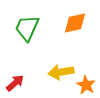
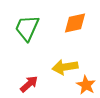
yellow arrow: moved 4 px right, 5 px up
red arrow: moved 14 px right, 1 px down
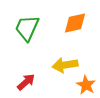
yellow arrow: moved 2 px up
red arrow: moved 3 px left, 2 px up
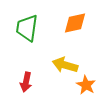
green trapezoid: rotated 16 degrees counterclockwise
yellow arrow: rotated 25 degrees clockwise
red arrow: rotated 144 degrees clockwise
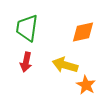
orange diamond: moved 8 px right, 9 px down
red arrow: moved 20 px up
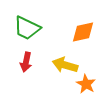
green trapezoid: rotated 72 degrees counterclockwise
orange star: moved 1 px up
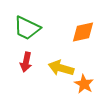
yellow arrow: moved 4 px left, 3 px down
orange star: moved 2 px left
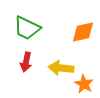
yellow arrow: rotated 10 degrees counterclockwise
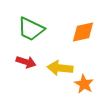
green trapezoid: moved 4 px right, 1 px down
red arrow: rotated 84 degrees counterclockwise
yellow arrow: moved 1 px left
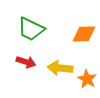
orange diamond: moved 1 px right, 2 px down; rotated 10 degrees clockwise
orange star: moved 3 px right, 5 px up
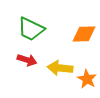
red arrow: moved 1 px right, 2 px up
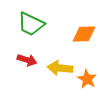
green trapezoid: moved 5 px up
